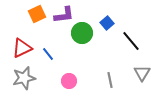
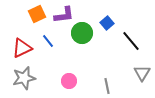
blue line: moved 13 px up
gray line: moved 3 px left, 6 px down
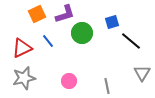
purple L-shape: moved 1 px right, 1 px up; rotated 10 degrees counterclockwise
blue square: moved 5 px right, 1 px up; rotated 24 degrees clockwise
black line: rotated 10 degrees counterclockwise
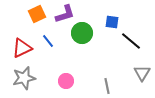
blue square: rotated 24 degrees clockwise
pink circle: moved 3 px left
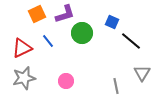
blue square: rotated 16 degrees clockwise
gray line: moved 9 px right
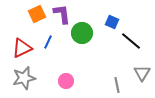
purple L-shape: moved 3 px left; rotated 80 degrees counterclockwise
blue line: moved 1 px down; rotated 64 degrees clockwise
gray line: moved 1 px right, 1 px up
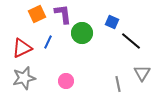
purple L-shape: moved 1 px right
gray line: moved 1 px right, 1 px up
